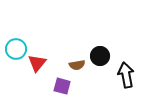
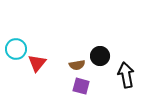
purple square: moved 19 px right
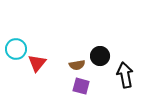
black arrow: moved 1 px left
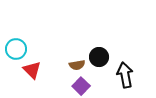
black circle: moved 1 px left, 1 px down
red triangle: moved 5 px left, 7 px down; rotated 24 degrees counterclockwise
purple square: rotated 30 degrees clockwise
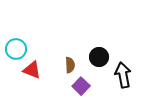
brown semicircle: moved 7 px left; rotated 84 degrees counterclockwise
red triangle: rotated 24 degrees counterclockwise
black arrow: moved 2 px left
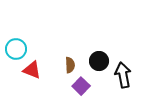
black circle: moved 4 px down
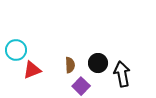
cyan circle: moved 1 px down
black circle: moved 1 px left, 2 px down
red triangle: rotated 42 degrees counterclockwise
black arrow: moved 1 px left, 1 px up
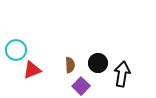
black arrow: rotated 20 degrees clockwise
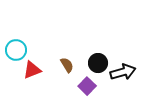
brown semicircle: moved 3 px left; rotated 28 degrees counterclockwise
black arrow: moved 1 px right, 2 px up; rotated 65 degrees clockwise
purple square: moved 6 px right
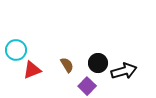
black arrow: moved 1 px right, 1 px up
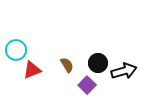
purple square: moved 1 px up
